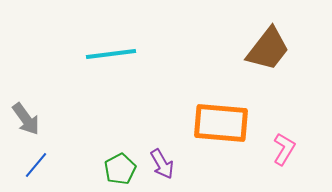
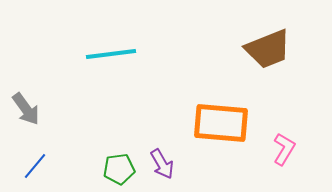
brown trapezoid: rotated 30 degrees clockwise
gray arrow: moved 10 px up
blue line: moved 1 px left, 1 px down
green pentagon: moved 1 px left; rotated 20 degrees clockwise
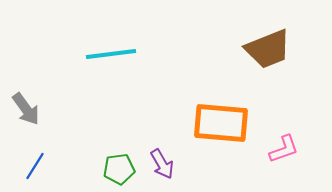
pink L-shape: rotated 40 degrees clockwise
blue line: rotated 8 degrees counterclockwise
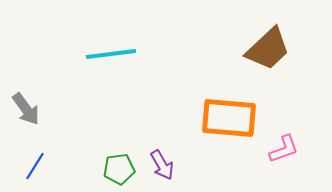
brown trapezoid: rotated 21 degrees counterclockwise
orange rectangle: moved 8 px right, 5 px up
purple arrow: moved 1 px down
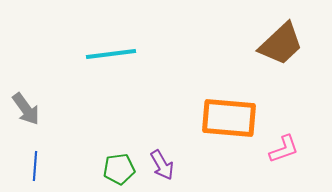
brown trapezoid: moved 13 px right, 5 px up
blue line: rotated 28 degrees counterclockwise
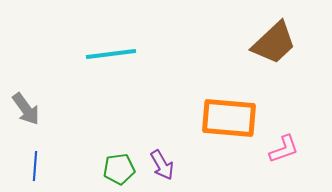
brown trapezoid: moved 7 px left, 1 px up
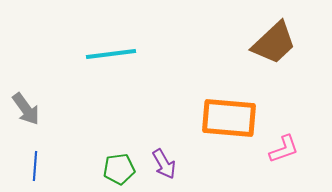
purple arrow: moved 2 px right, 1 px up
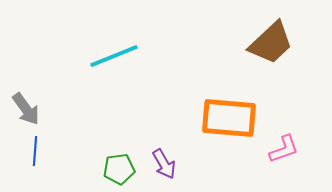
brown trapezoid: moved 3 px left
cyan line: moved 3 px right, 2 px down; rotated 15 degrees counterclockwise
blue line: moved 15 px up
